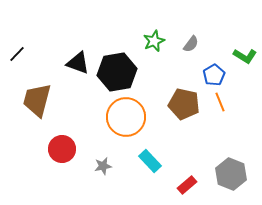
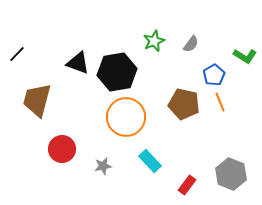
red rectangle: rotated 12 degrees counterclockwise
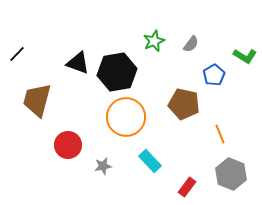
orange line: moved 32 px down
red circle: moved 6 px right, 4 px up
red rectangle: moved 2 px down
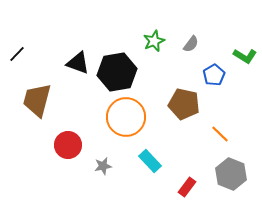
orange line: rotated 24 degrees counterclockwise
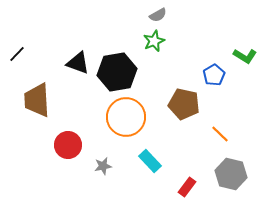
gray semicircle: moved 33 px left, 29 px up; rotated 24 degrees clockwise
brown trapezoid: rotated 18 degrees counterclockwise
gray hexagon: rotated 8 degrees counterclockwise
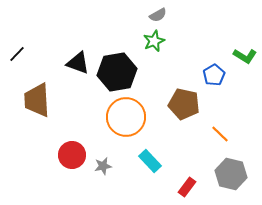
red circle: moved 4 px right, 10 px down
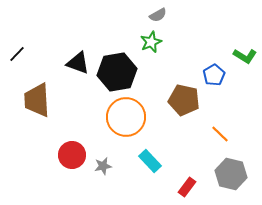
green star: moved 3 px left, 1 px down
brown pentagon: moved 4 px up
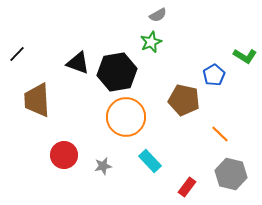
red circle: moved 8 px left
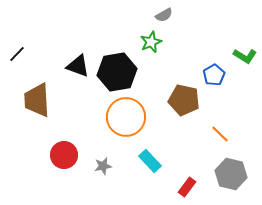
gray semicircle: moved 6 px right
black triangle: moved 3 px down
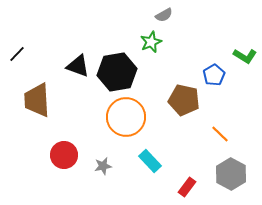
gray hexagon: rotated 16 degrees clockwise
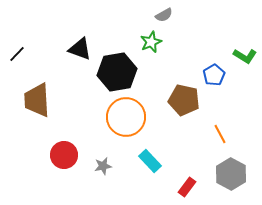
black triangle: moved 2 px right, 17 px up
orange line: rotated 18 degrees clockwise
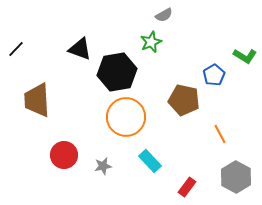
black line: moved 1 px left, 5 px up
gray hexagon: moved 5 px right, 3 px down
